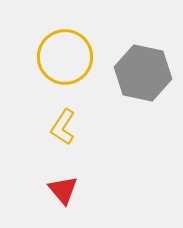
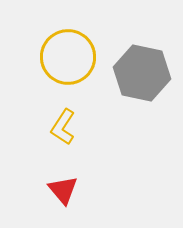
yellow circle: moved 3 px right
gray hexagon: moved 1 px left
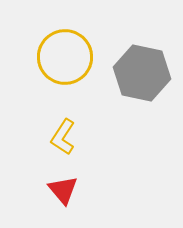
yellow circle: moved 3 px left
yellow L-shape: moved 10 px down
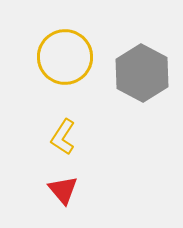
gray hexagon: rotated 16 degrees clockwise
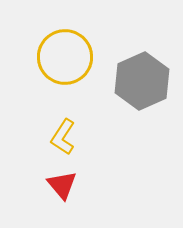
gray hexagon: moved 8 px down; rotated 8 degrees clockwise
red triangle: moved 1 px left, 5 px up
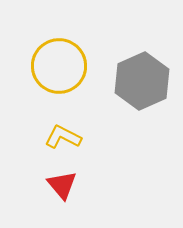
yellow circle: moved 6 px left, 9 px down
yellow L-shape: rotated 84 degrees clockwise
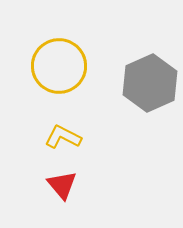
gray hexagon: moved 8 px right, 2 px down
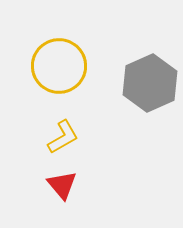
yellow L-shape: rotated 123 degrees clockwise
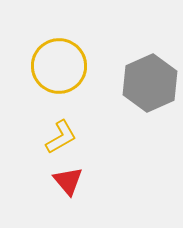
yellow L-shape: moved 2 px left
red triangle: moved 6 px right, 4 px up
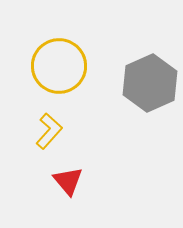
yellow L-shape: moved 12 px left, 6 px up; rotated 18 degrees counterclockwise
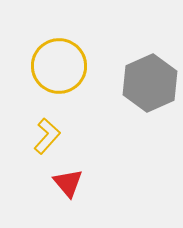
yellow L-shape: moved 2 px left, 5 px down
red triangle: moved 2 px down
